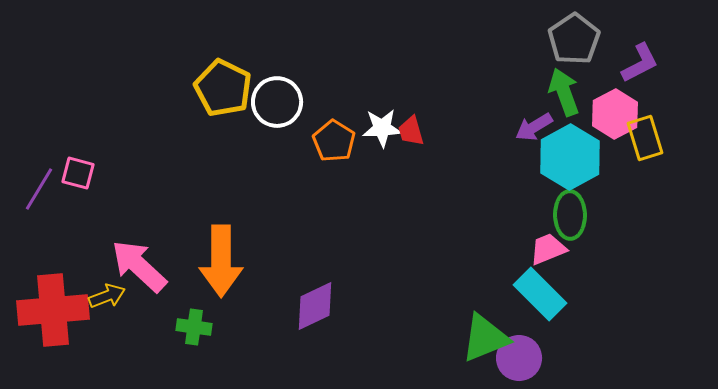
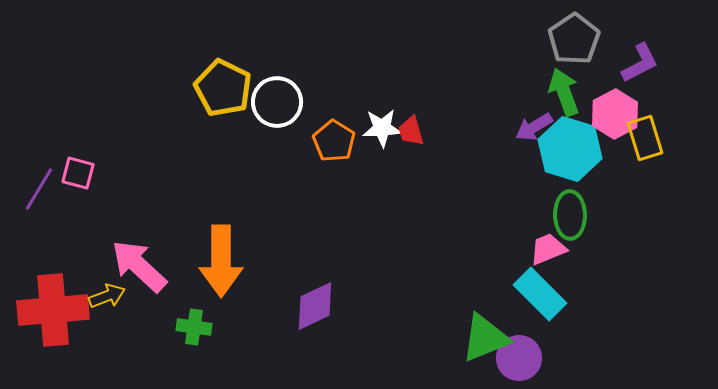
cyan hexagon: moved 8 px up; rotated 14 degrees counterclockwise
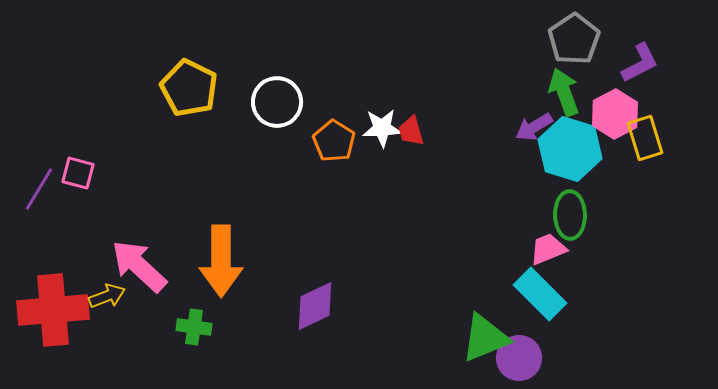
yellow pentagon: moved 34 px left
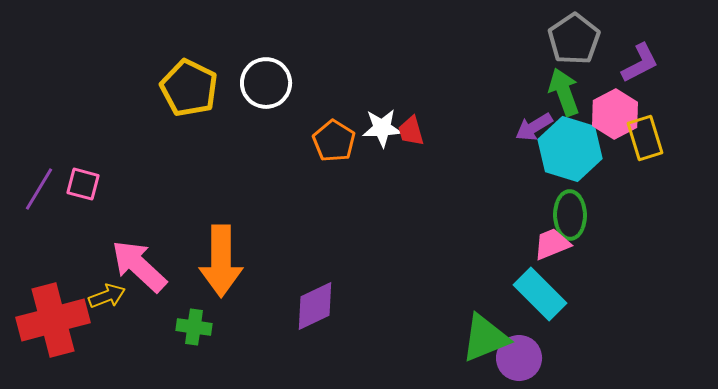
white circle: moved 11 px left, 19 px up
pink square: moved 5 px right, 11 px down
pink trapezoid: moved 4 px right, 5 px up
red cross: moved 10 px down; rotated 10 degrees counterclockwise
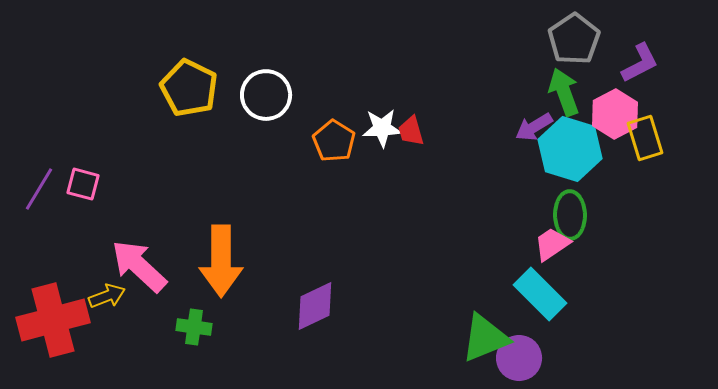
white circle: moved 12 px down
pink trapezoid: rotated 12 degrees counterclockwise
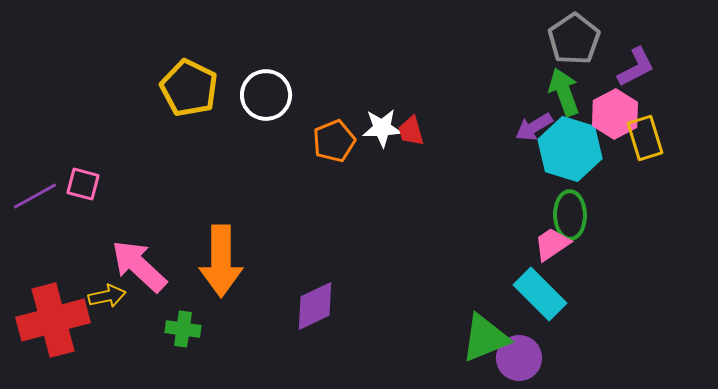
purple L-shape: moved 4 px left, 4 px down
orange pentagon: rotated 18 degrees clockwise
purple line: moved 4 px left, 7 px down; rotated 30 degrees clockwise
yellow arrow: rotated 9 degrees clockwise
green cross: moved 11 px left, 2 px down
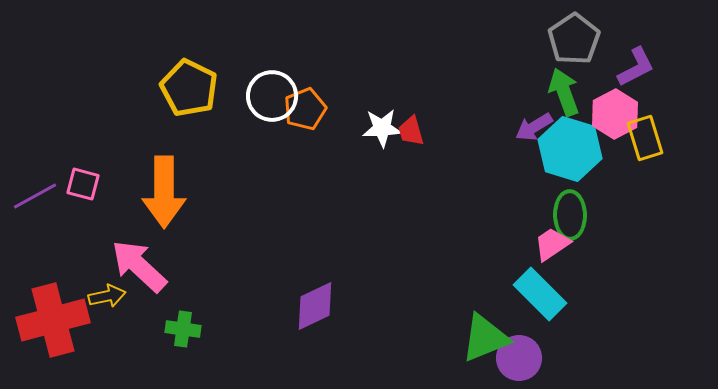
white circle: moved 6 px right, 1 px down
orange pentagon: moved 29 px left, 32 px up
orange arrow: moved 57 px left, 69 px up
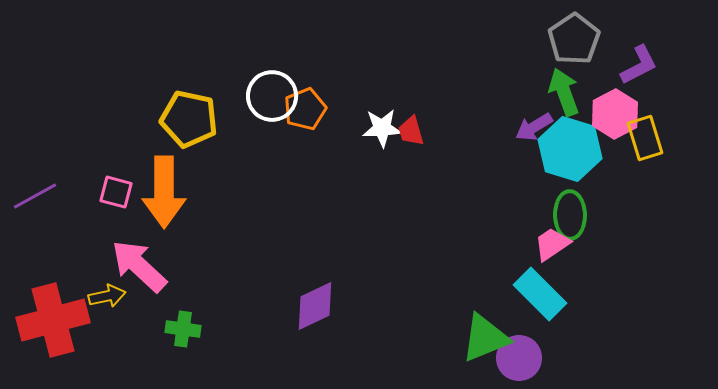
purple L-shape: moved 3 px right, 2 px up
yellow pentagon: moved 31 px down; rotated 14 degrees counterclockwise
pink square: moved 33 px right, 8 px down
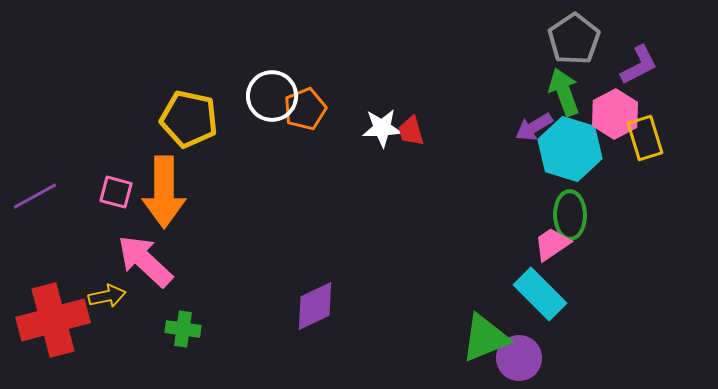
pink arrow: moved 6 px right, 5 px up
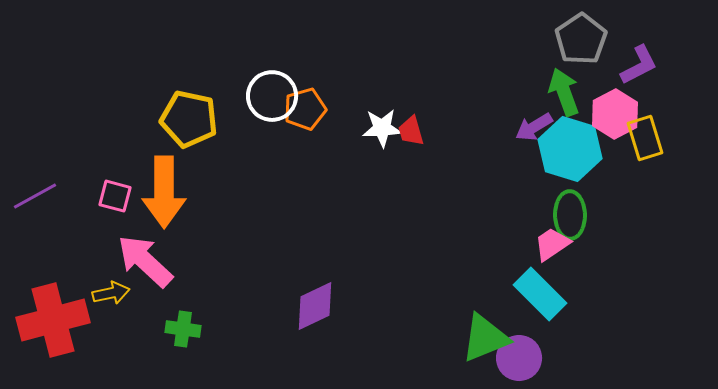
gray pentagon: moved 7 px right
orange pentagon: rotated 6 degrees clockwise
pink square: moved 1 px left, 4 px down
yellow arrow: moved 4 px right, 3 px up
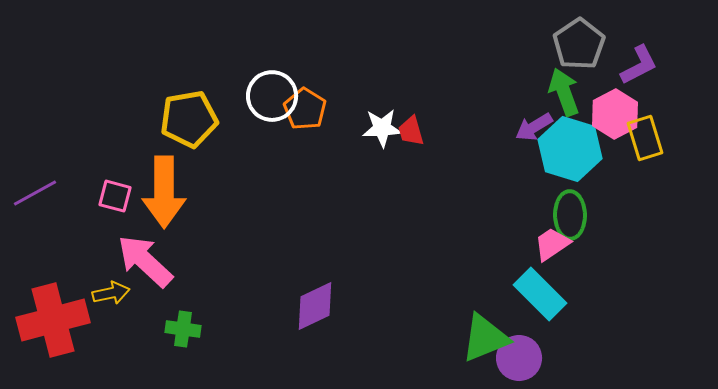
gray pentagon: moved 2 px left, 5 px down
orange pentagon: rotated 24 degrees counterclockwise
yellow pentagon: rotated 22 degrees counterclockwise
purple line: moved 3 px up
